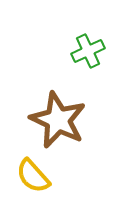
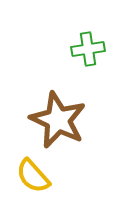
green cross: moved 2 px up; rotated 16 degrees clockwise
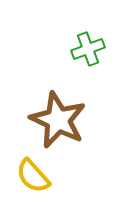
green cross: rotated 12 degrees counterclockwise
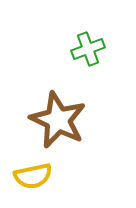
yellow semicircle: rotated 60 degrees counterclockwise
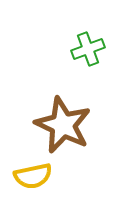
brown star: moved 5 px right, 5 px down
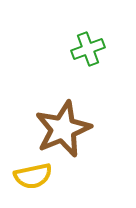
brown star: moved 4 px down; rotated 24 degrees clockwise
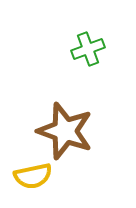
brown star: moved 2 px right, 2 px down; rotated 30 degrees counterclockwise
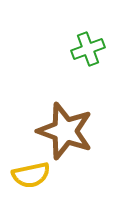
yellow semicircle: moved 2 px left, 1 px up
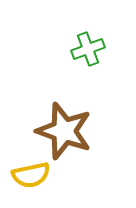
brown star: moved 1 px left
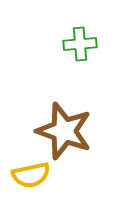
green cross: moved 8 px left, 5 px up; rotated 16 degrees clockwise
